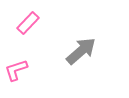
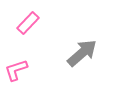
gray arrow: moved 1 px right, 2 px down
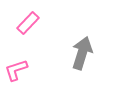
gray arrow: rotated 32 degrees counterclockwise
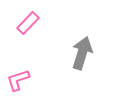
pink L-shape: moved 2 px right, 10 px down
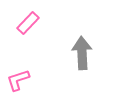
gray arrow: rotated 20 degrees counterclockwise
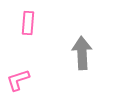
pink rectangle: rotated 40 degrees counterclockwise
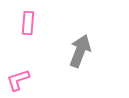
gray arrow: moved 2 px left, 2 px up; rotated 24 degrees clockwise
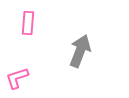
pink L-shape: moved 1 px left, 2 px up
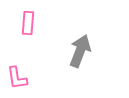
pink L-shape: rotated 80 degrees counterclockwise
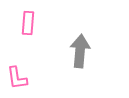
gray arrow: rotated 16 degrees counterclockwise
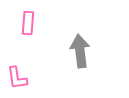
gray arrow: rotated 12 degrees counterclockwise
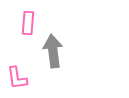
gray arrow: moved 27 px left
